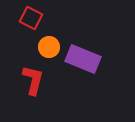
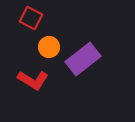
purple rectangle: rotated 60 degrees counterclockwise
red L-shape: rotated 108 degrees clockwise
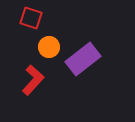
red square: rotated 10 degrees counterclockwise
red L-shape: rotated 80 degrees counterclockwise
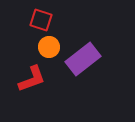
red square: moved 10 px right, 2 px down
red L-shape: moved 1 px left, 1 px up; rotated 28 degrees clockwise
